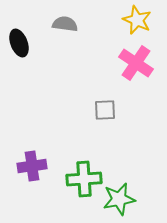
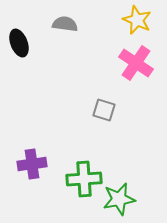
gray square: moved 1 px left; rotated 20 degrees clockwise
purple cross: moved 2 px up
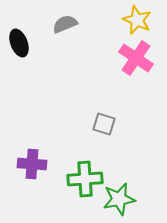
gray semicircle: rotated 30 degrees counterclockwise
pink cross: moved 5 px up
gray square: moved 14 px down
purple cross: rotated 12 degrees clockwise
green cross: moved 1 px right
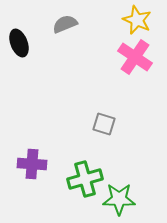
pink cross: moved 1 px left, 1 px up
green cross: rotated 12 degrees counterclockwise
green star: rotated 12 degrees clockwise
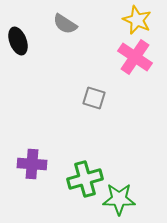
gray semicircle: rotated 125 degrees counterclockwise
black ellipse: moved 1 px left, 2 px up
gray square: moved 10 px left, 26 px up
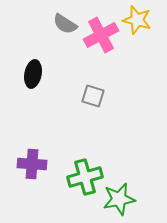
yellow star: rotated 8 degrees counterclockwise
black ellipse: moved 15 px right, 33 px down; rotated 32 degrees clockwise
pink cross: moved 34 px left, 22 px up; rotated 28 degrees clockwise
gray square: moved 1 px left, 2 px up
green cross: moved 2 px up
green star: rotated 12 degrees counterclockwise
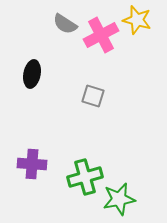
black ellipse: moved 1 px left
